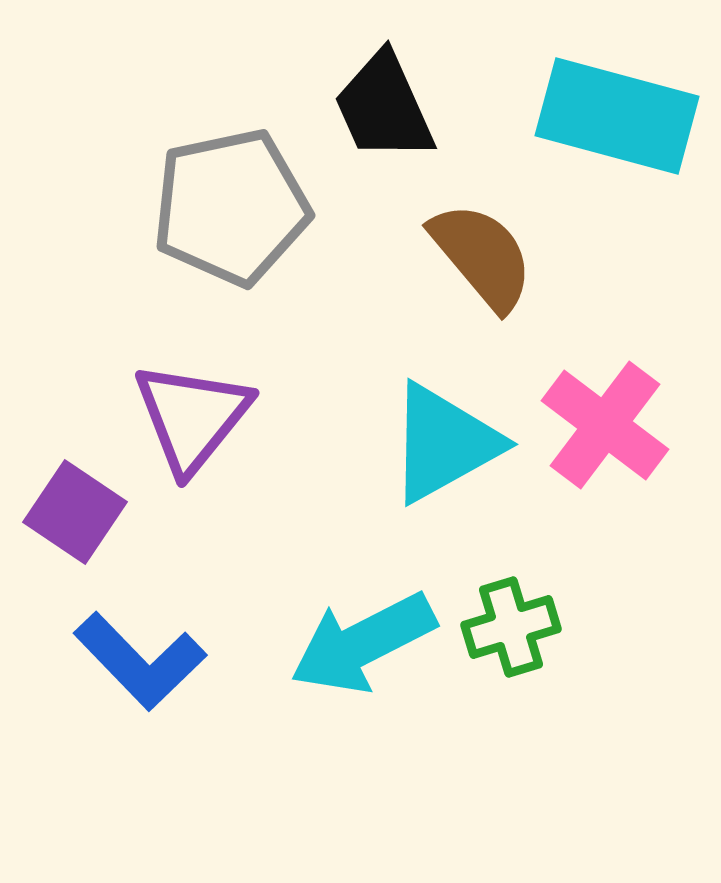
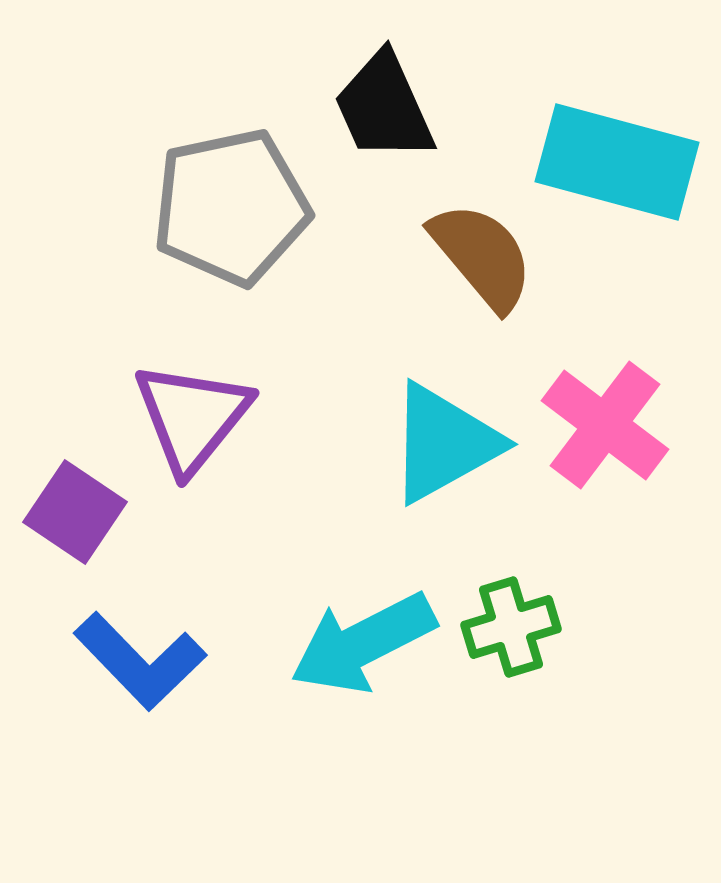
cyan rectangle: moved 46 px down
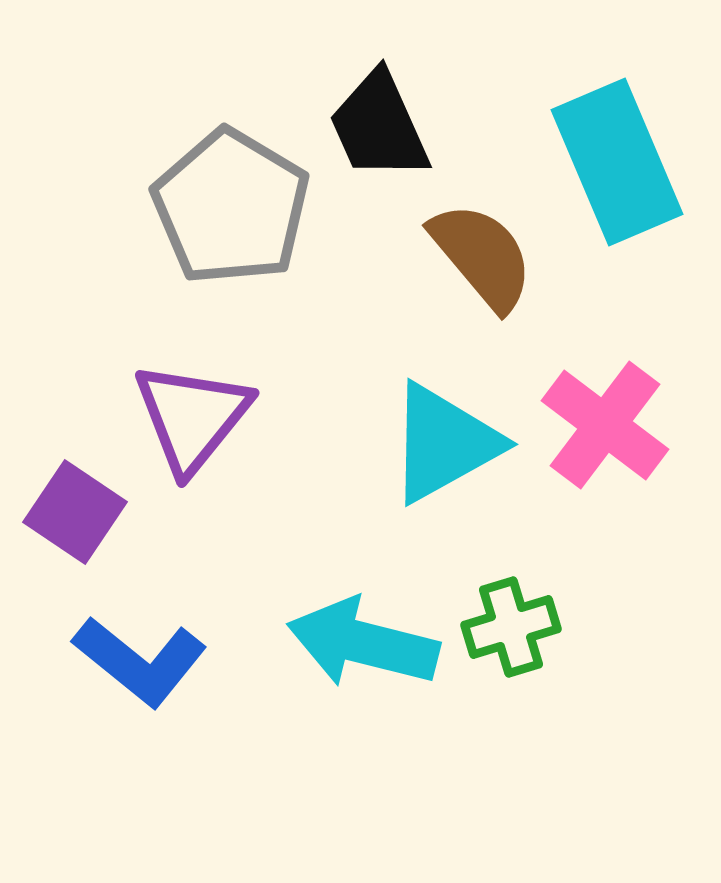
black trapezoid: moved 5 px left, 19 px down
cyan rectangle: rotated 52 degrees clockwise
gray pentagon: rotated 29 degrees counterclockwise
cyan arrow: rotated 41 degrees clockwise
blue L-shape: rotated 7 degrees counterclockwise
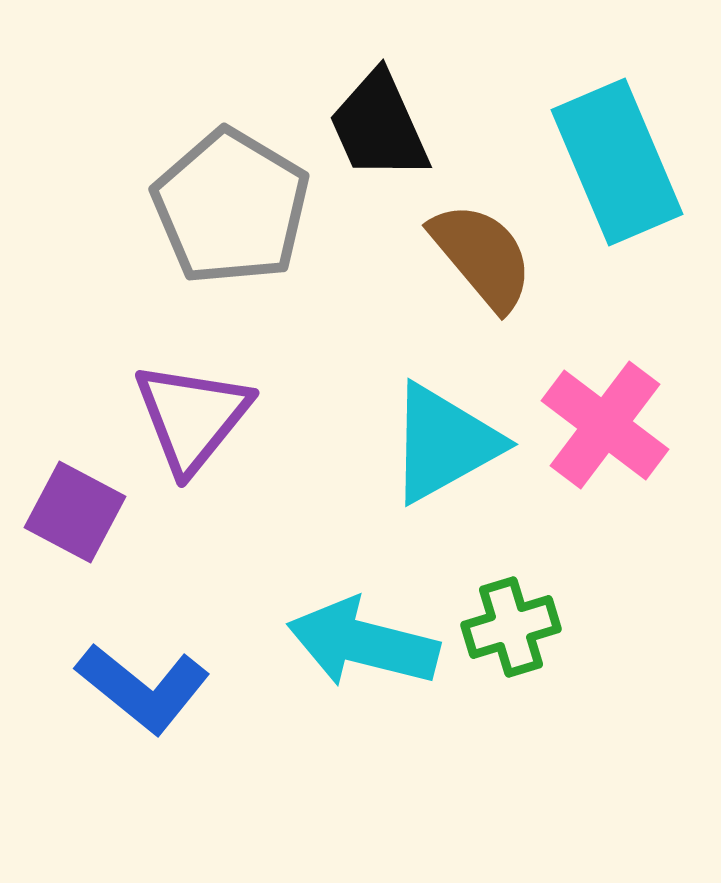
purple square: rotated 6 degrees counterclockwise
blue L-shape: moved 3 px right, 27 px down
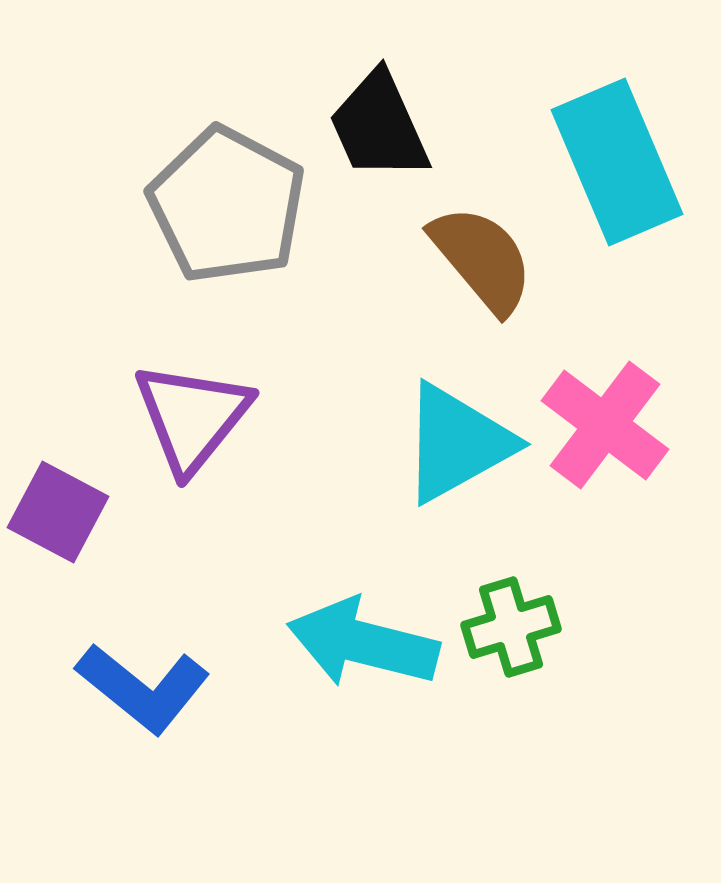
gray pentagon: moved 4 px left, 2 px up; rotated 3 degrees counterclockwise
brown semicircle: moved 3 px down
cyan triangle: moved 13 px right
purple square: moved 17 px left
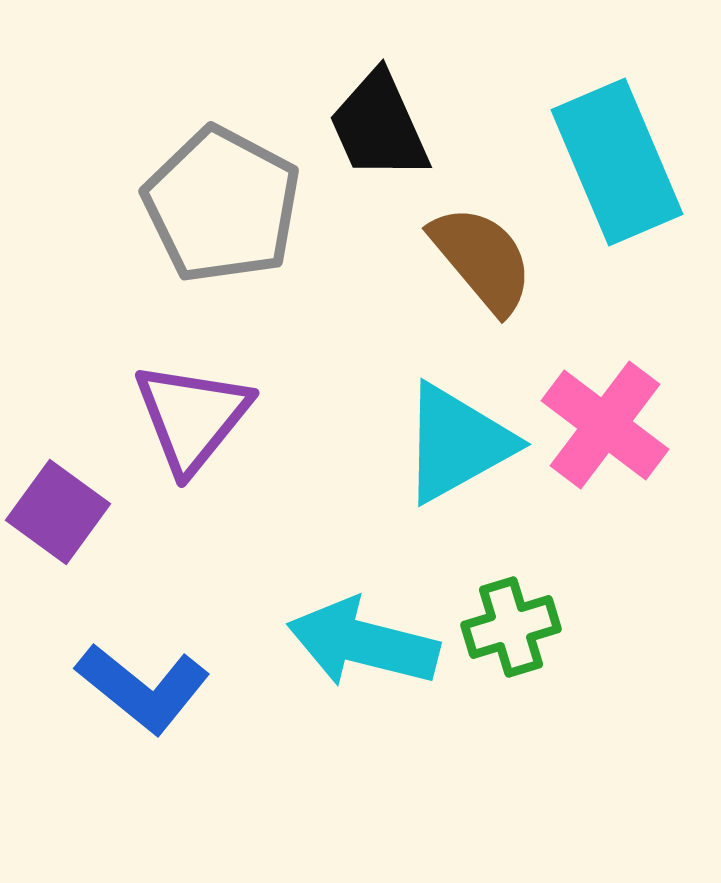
gray pentagon: moved 5 px left
purple square: rotated 8 degrees clockwise
